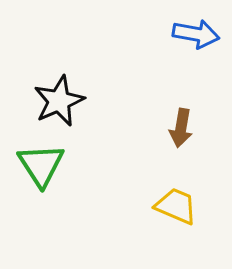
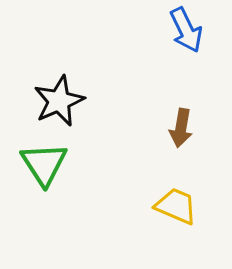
blue arrow: moved 10 px left, 4 px up; rotated 54 degrees clockwise
green triangle: moved 3 px right, 1 px up
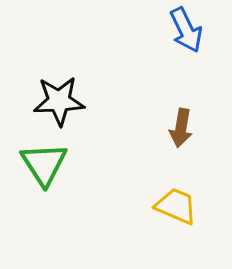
black star: rotated 21 degrees clockwise
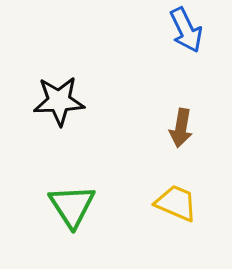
green triangle: moved 28 px right, 42 px down
yellow trapezoid: moved 3 px up
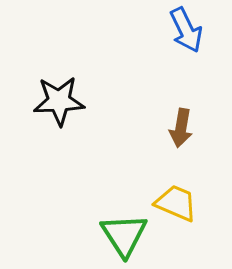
green triangle: moved 52 px right, 29 px down
